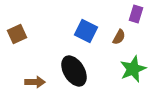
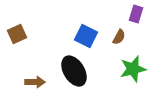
blue square: moved 5 px down
green star: rotated 8 degrees clockwise
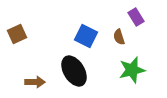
purple rectangle: moved 3 px down; rotated 48 degrees counterclockwise
brown semicircle: rotated 133 degrees clockwise
green star: moved 1 px left, 1 px down
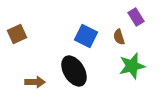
green star: moved 4 px up
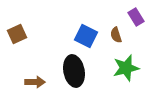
brown semicircle: moved 3 px left, 2 px up
green star: moved 6 px left, 2 px down
black ellipse: rotated 20 degrees clockwise
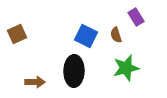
black ellipse: rotated 12 degrees clockwise
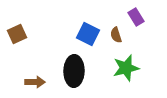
blue square: moved 2 px right, 2 px up
